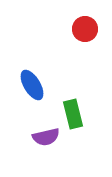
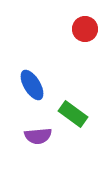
green rectangle: rotated 40 degrees counterclockwise
purple semicircle: moved 8 px left, 1 px up; rotated 8 degrees clockwise
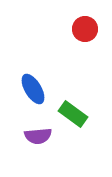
blue ellipse: moved 1 px right, 4 px down
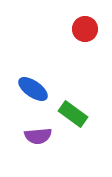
blue ellipse: rotated 24 degrees counterclockwise
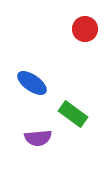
blue ellipse: moved 1 px left, 6 px up
purple semicircle: moved 2 px down
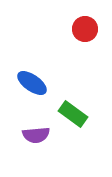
purple semicircle: moved 2 px left, 3 px up
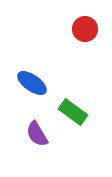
green rectangle: moved 2 px up
purple semicircle: moved 1 px right, 1 px up; rotated 64 degrees clockwise
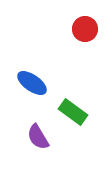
purple semicircle: moved 1 px right, 3 px down
